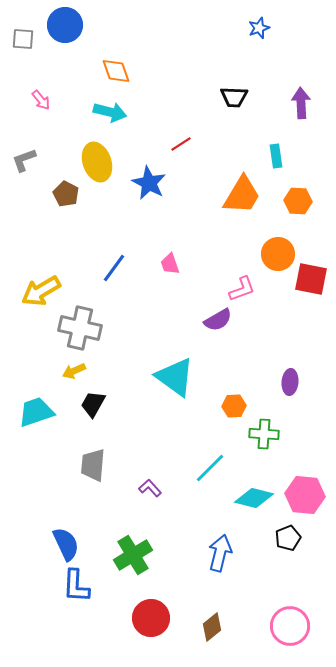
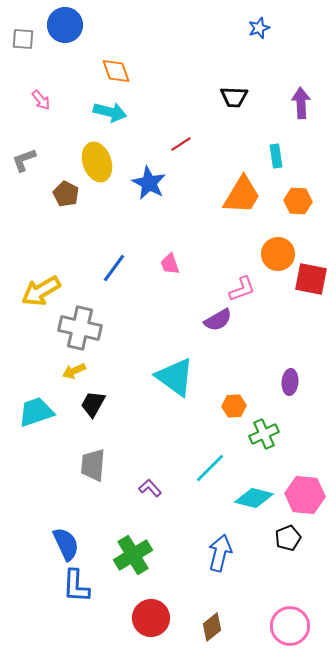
green cross at (264, 434): rotated 28 degrees counterclockwise
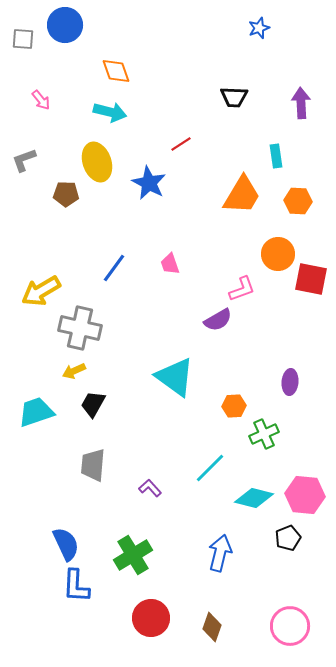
brown pentagon at (66, 194): rotated 25 degrees counterclockwise
brown diamond at (212, 627): rotated 32 degrees counterclockwise
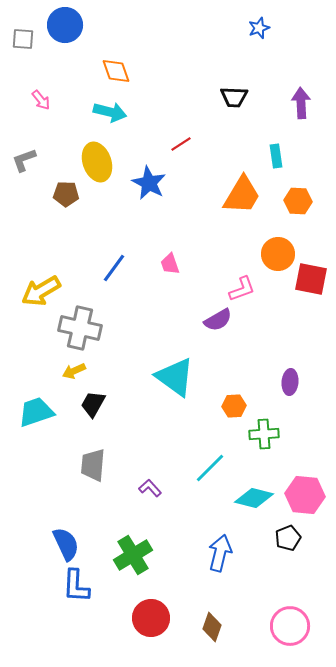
green cross at (264, 434): rotated 20 degrees clockwise
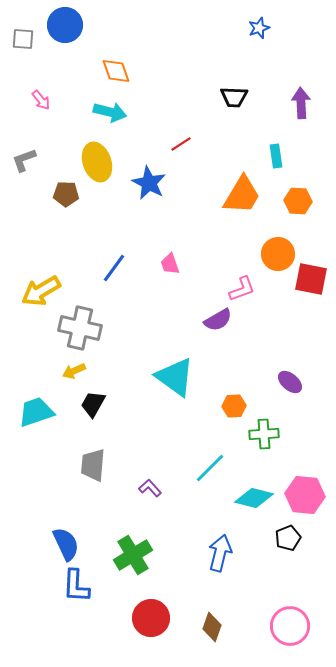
purple ellipse at (290, 382): rotated 55 degrees counterclockwise
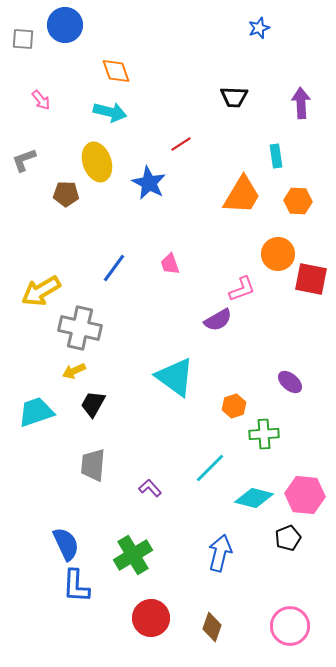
orange hexagon at (234, 406): rotated 15 degrees counterclockwise
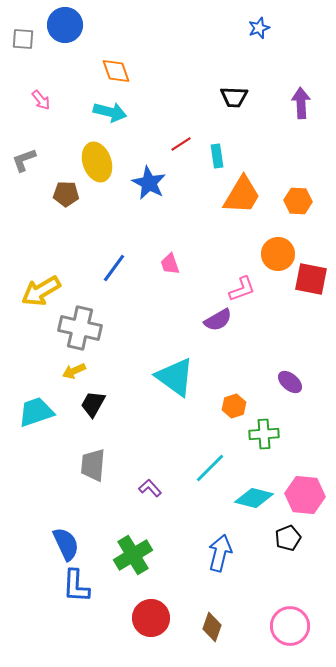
cyan rectangle at (276, 156): moved 59 px left
